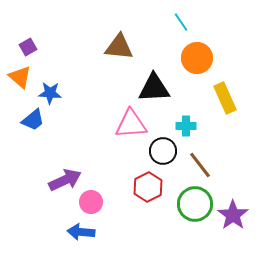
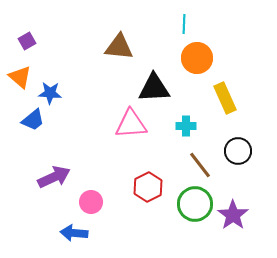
cyan line: moved 3 px right, 2 px down; rotated 36 degrees clockwise
purple square: moved 1 px left, 6 px up
black circle: moved 75 px right
purple arrow: moved 11 px left, 3 px up
blue arrow: moved 7 px left, 1 px down
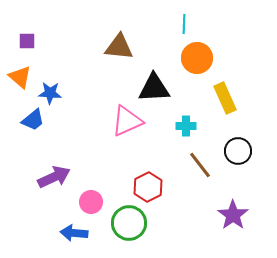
purple square: rotated 30 degrees clockwise
pink triangle: moved 4 px left, 3 px up; rotated 20 degrees counterclockwise
green circle: moved 66 px left, 19 px down
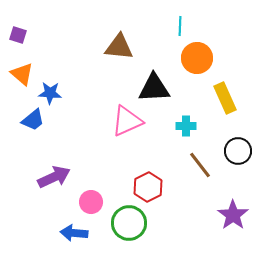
cyan line: moved 4 px left, 2 px down
purple square: moved 9 px left, 6 px up; rotated 18 degrees clockwise
orange triangle: moved 2 px right, 3 px up
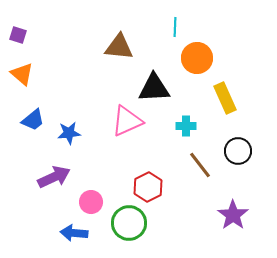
cyan line: moved 5 px left, 1 px down
blue star: moved 19 px right, 40 px down; rotated 10 degrees counterclockwise
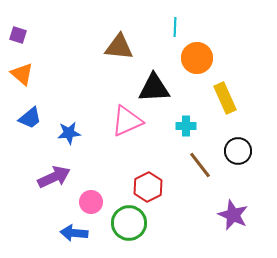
blue trapezoid: moved 3 px left, 2 px up
purple star: rotated 12 degrees counterclockwise
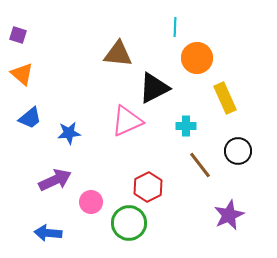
brown triangle: moved 1 px left, 7 px down
black triangle: rotated 24 degrees counterclockwise
purple arrow: moved 1 px right, 3 px down
purple star: moved 4 px left; rotated 24 degrees clockwise
blue arrow: moved 26 px left
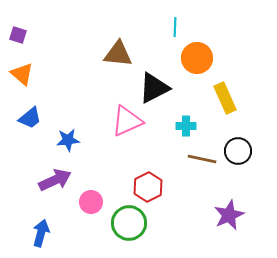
blue star: moved 1 px left, 7 px down
brown line: moved 2 px right, 6 px up; rotated 40 degrees counterclockwise
blue arrow: moved 7 px left; rotated 100 degrees clockwise
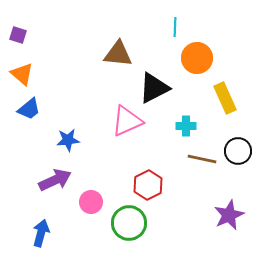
blue trapezoid: moved 1 px left, 9 px up
red hexagon: moved 2 px up
